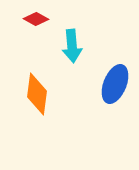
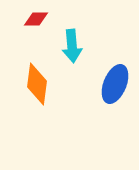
red diamond: rotated 30 degrees counterclockwise
orange diamond: moved 10 px up
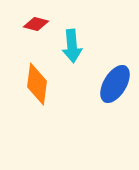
red diamond: moved 5 px down; rotated 15 degrees clockwise
blue ellipse: rotated 9 degrees clockwise
